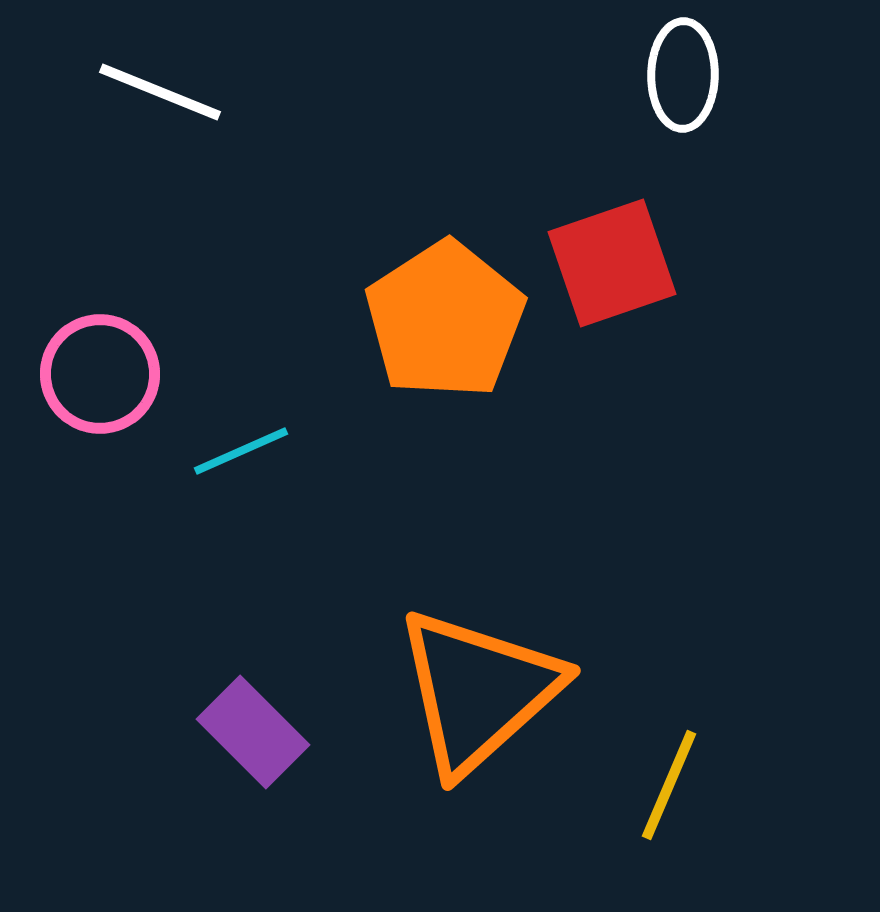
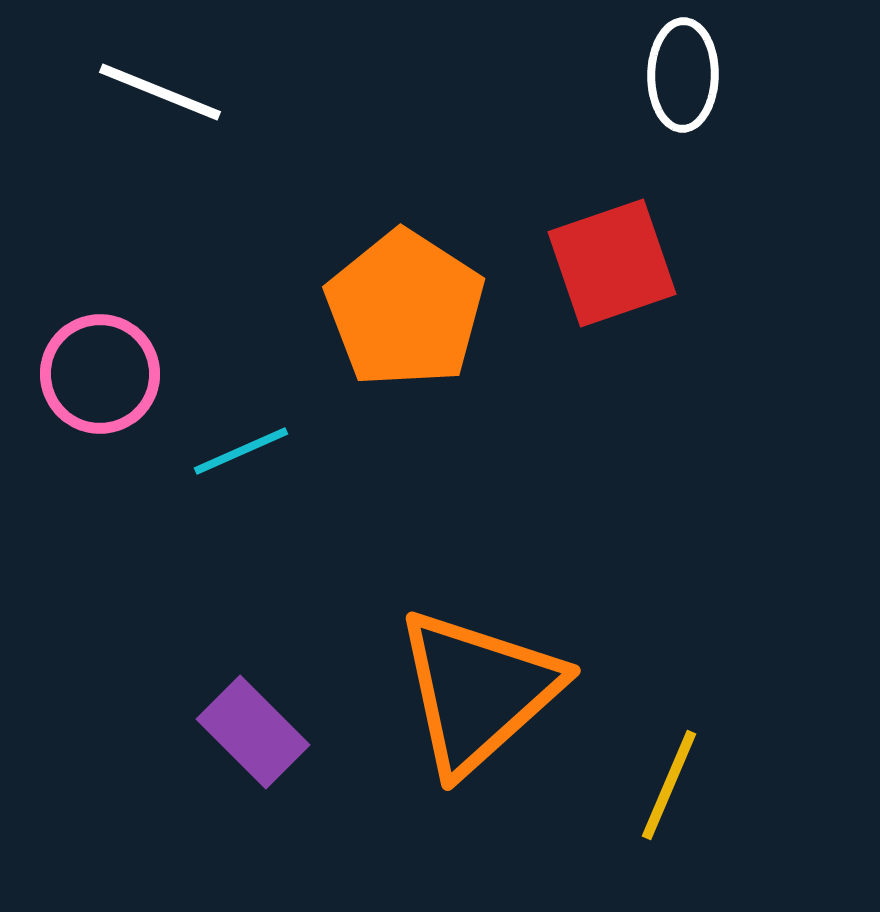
orange pentagon: moved 40 px left, 11 px up; rotated 6 degrees counterclockwise
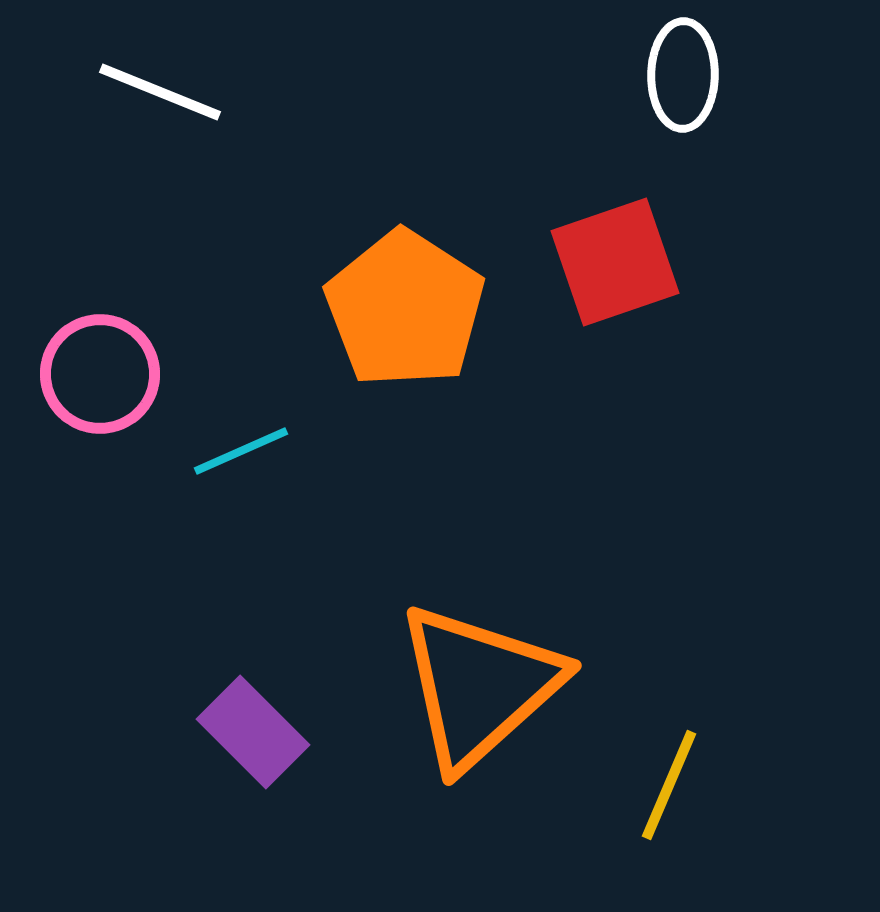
red square: moved 3 px right, 1 px up
orange triangle: moved 1 px right, 5 px up
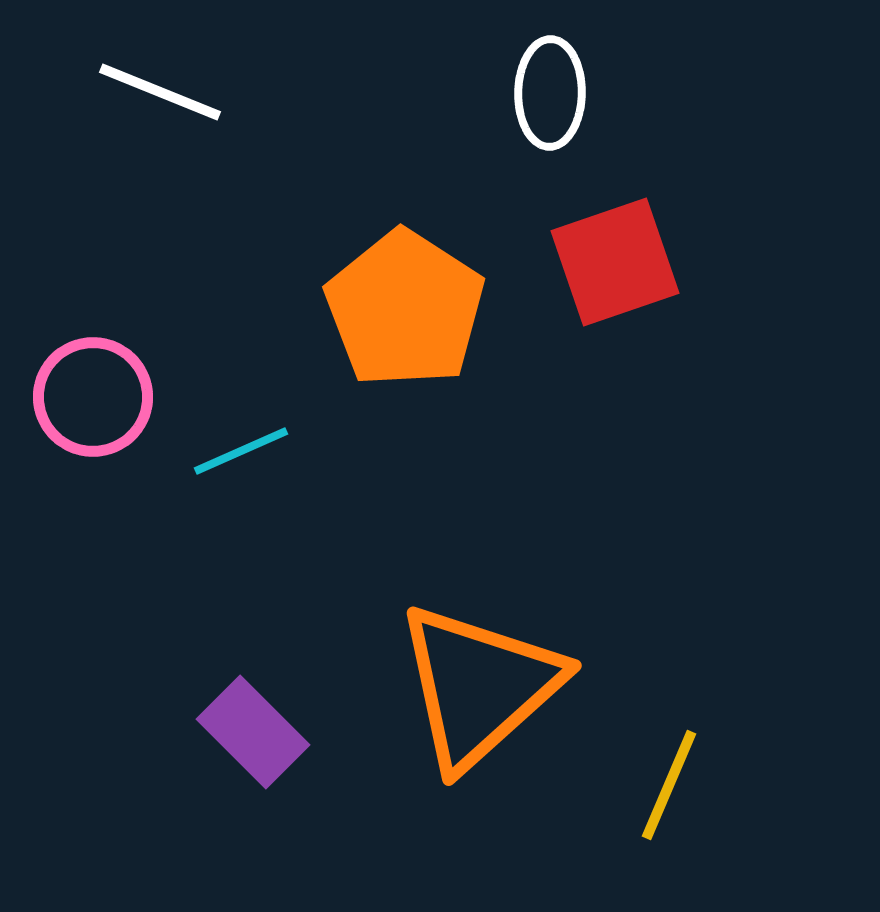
white ellipse: moved 133 px left, 18 px down
pink circle: moved 7 px left, 23 px down
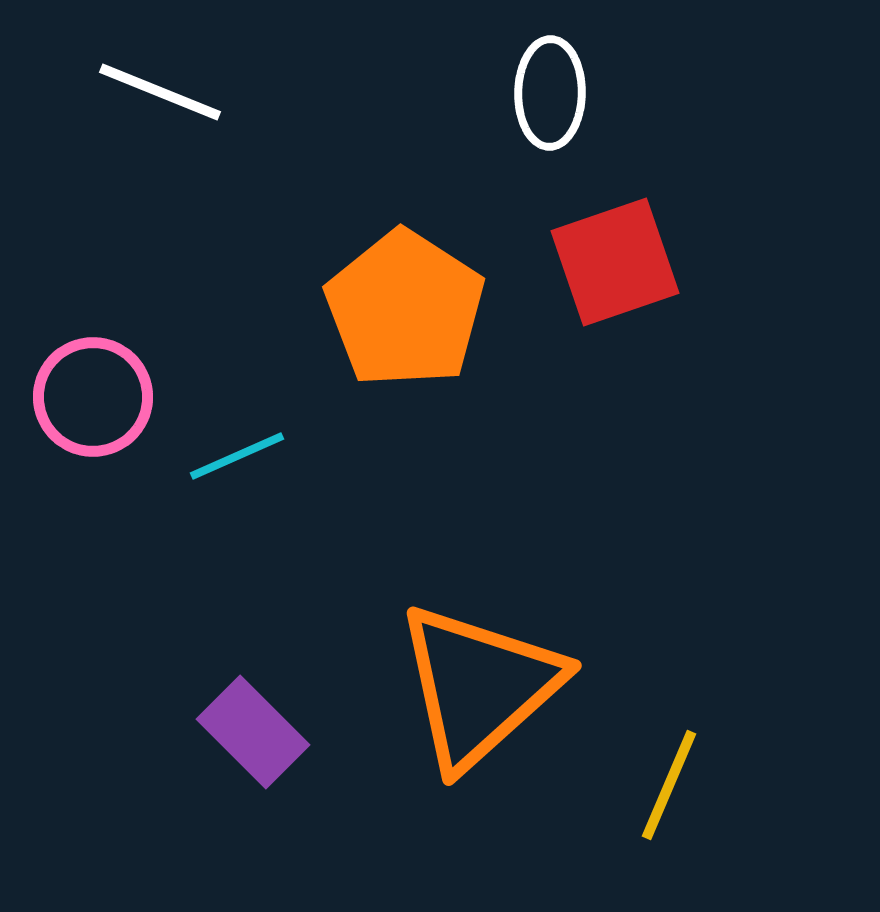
cyan line: moved 4 px left, 5 px down
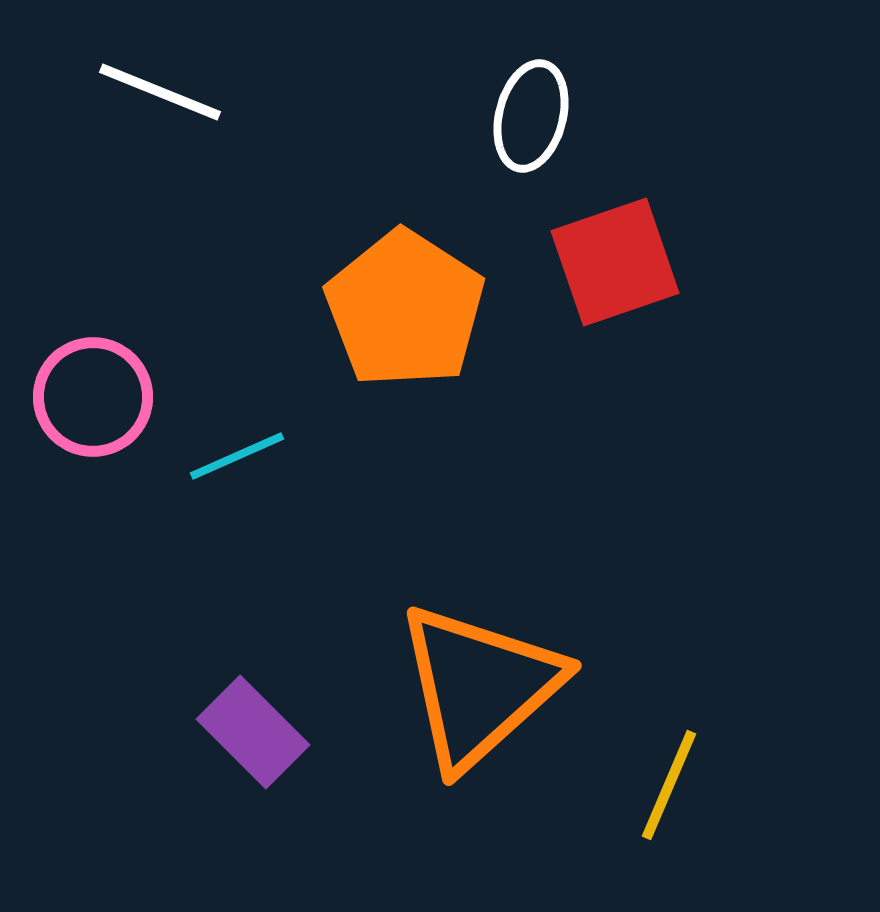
white ellipse: moved 19 px left, 23 px down; rotated 13 degrees clockwise
